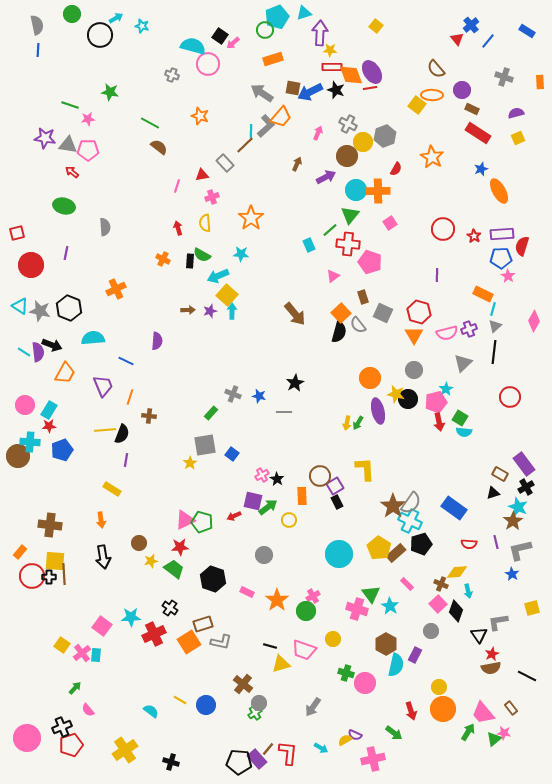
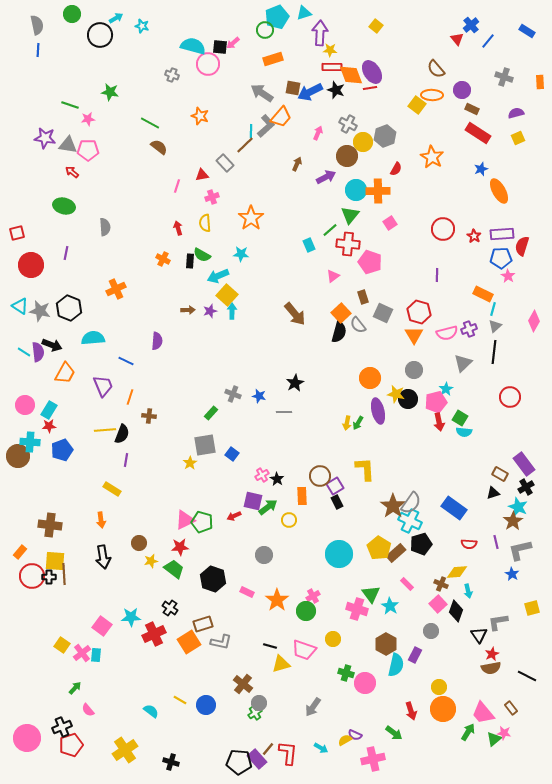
black square at (220, 36): moved 11 px down; rotated 28 degrees counterclockwise
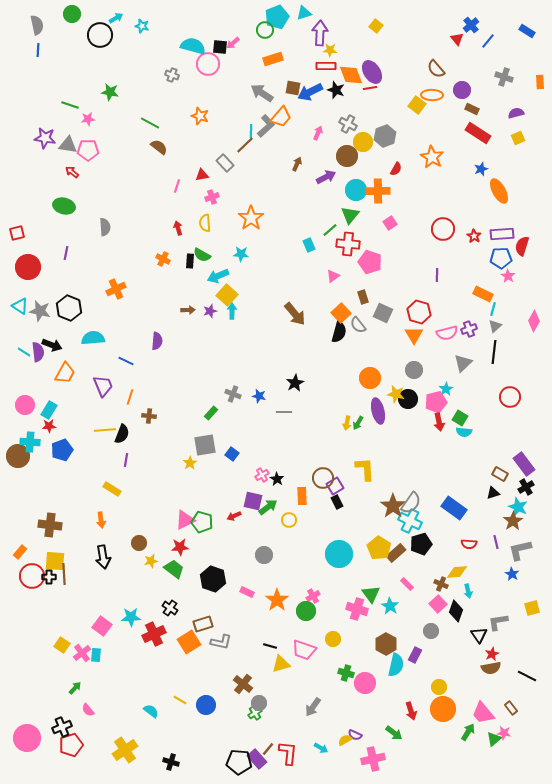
red rectangle at (332, 67): moved 6 px left, 1 px up
red circle at (31, 265): moved 3 px left, 2 px down
brown circle at (320, 476): moved 3 px right, 2 px down
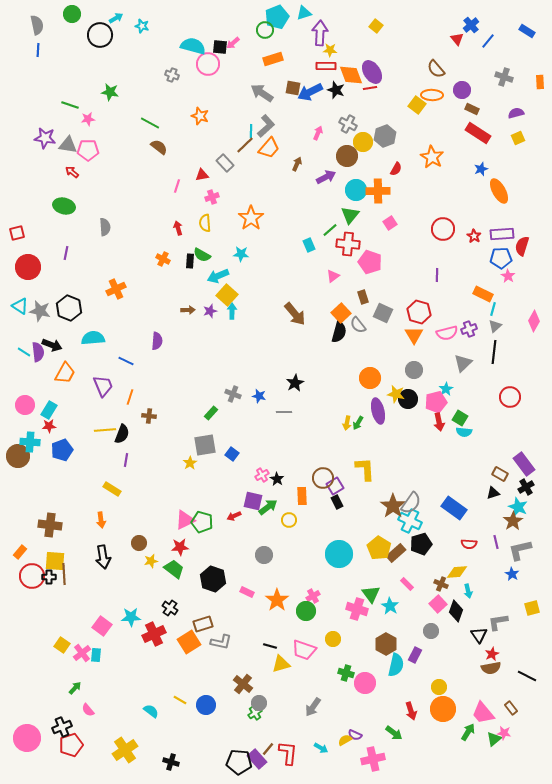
orange trapezoid at (281, 117): moved 12 px left, 31 px down
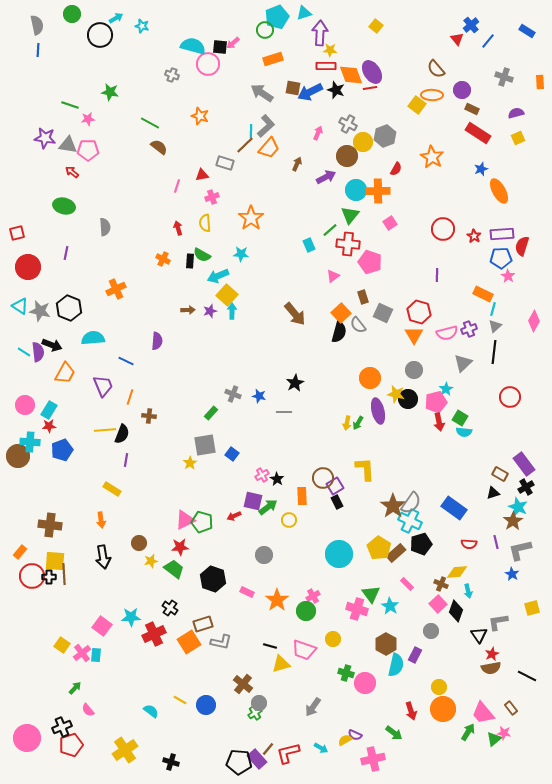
gray rectangle at (225, 163): rotated 30 degrees counterclockwise
red L-shape at (288, 753): rotated 110 degrees counterclockwise
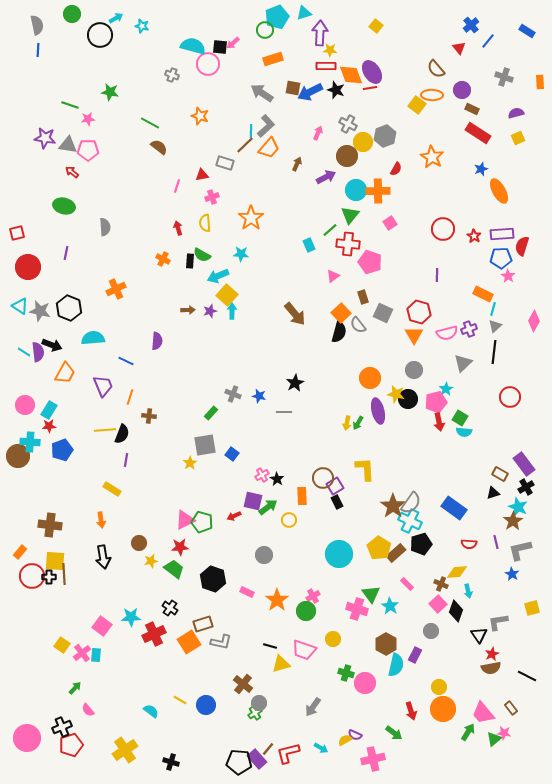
red triangle at (457, 39): moved 2 px right, 9 px down
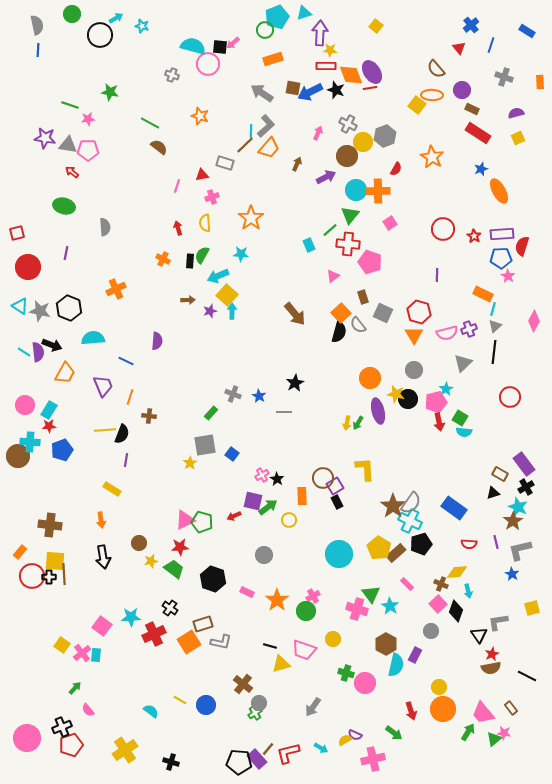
blue line at (488, 41): moved 3 px right, 4 px down; rotated 21 degrees counterclockwise
green semicircle at (202, 255): rotated 90 degrees clockwise
brown arrow at (188, 310): moved 10 px up
blue star at (259, 396): rotated 16 degrees clockwise
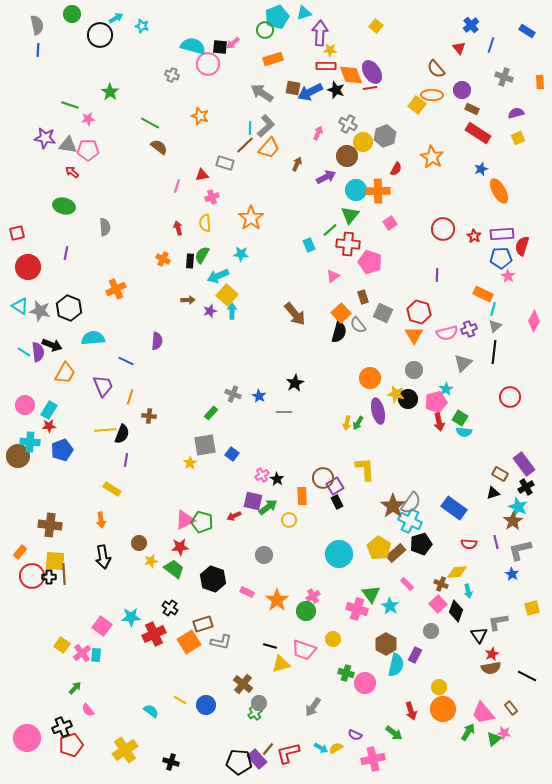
green star at (110, 92): rotated 24 degrees clockwise
cyan line at (251, 131): moved 1 px left, 3 px up
yellow semicircle at (345, 740): moved 9 px left, 8 px down
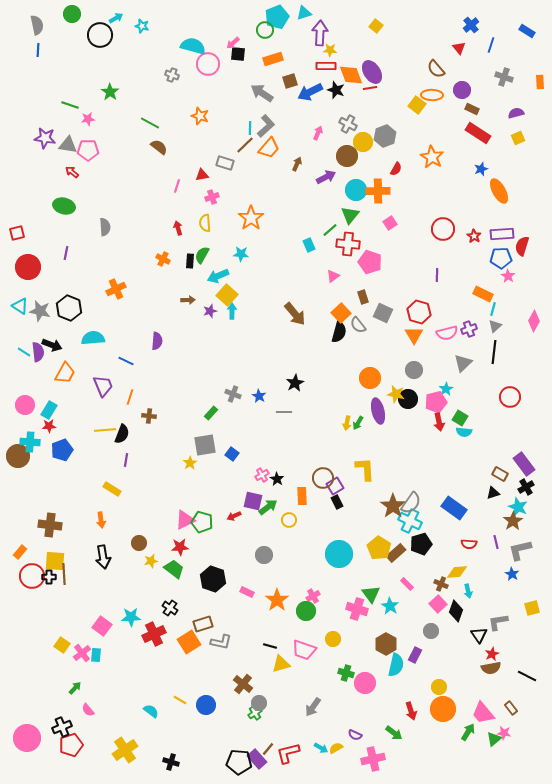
black square at (220, 47): moved 18 px right, 7 px down
brown square at (293, 88): moved 3 px left, 7 px up; rotated 28 degrees counterclockwise
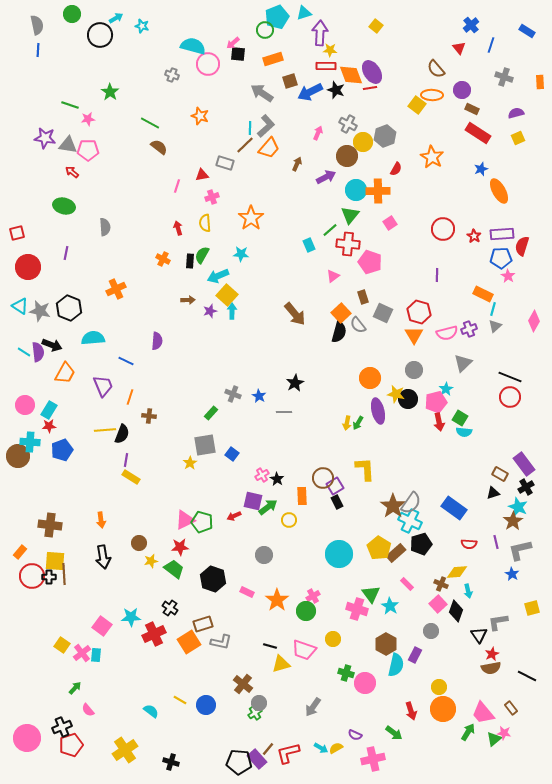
black line at (494, 352): moved 16 px right, 25 px down; rotated 75 degrees counterclockwise
yellow rectangle at (112, 489): moved 19 px right, 12 px up
